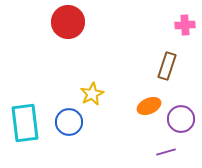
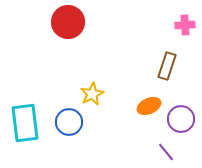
purple line: rotated 66 degrees clockwise
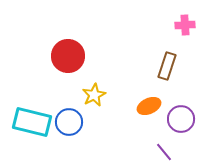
red circle: moved 34 px down
yellow star: moved 2 px right, 1 px down
cyan rectangle: moved 7 px right, 1 px up; rotated 69 degrees counterclockwise
purple line: moved 2 px left
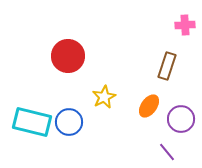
yellow star: moved 10 px right, 2 px down
orange ellipse: rotated 30 degrees counterclockwise
purple line: moved 3 px right
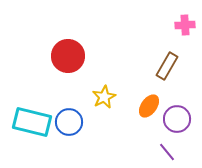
brown rectangle: rotated 12 degrees clockwise
purple circle: moved 4 px left
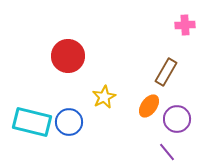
brown rectangle: moved 1 px left, 6 px down
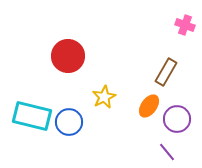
pink cross: rotated 24 degrees clockwise
cyan rectangle: moved 6 px up
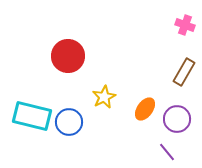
brown rectangle: moved 18 px right
orange ellipse: moved 4 px left, 3 px down
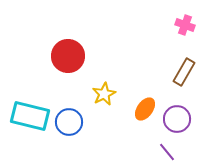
yellow star: moved 3 px up
cyan rectangle: moved 2 px left
